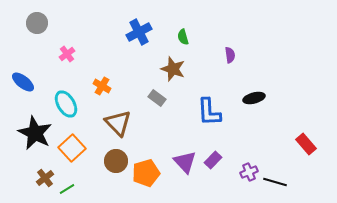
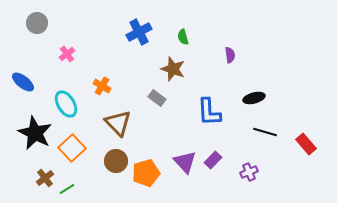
black line: moved 10 px left, 50 px up
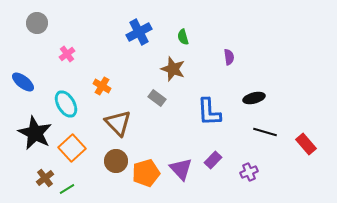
purple semicircle: moved 1 px left, 2 px down
purple triangle: moved 4 px left, 7 px down
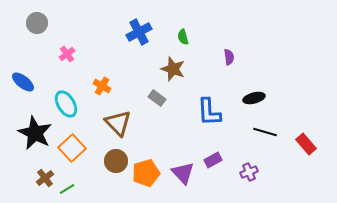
purple rectangle: rotated 18 degrees clockwise
purple triangle: moved 2 px right, 4 px down
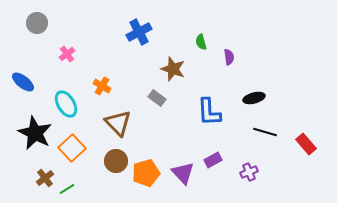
green semicircle: moved 18 px right, 5 px down
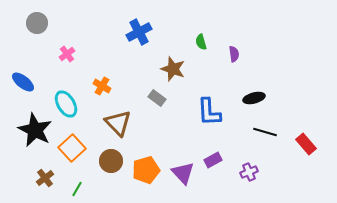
purple semicircle: moved 5 px right, 3 px up
black star: moved 3 px up
brown circle: moved 5 px left
orange pentagon: moved 3 px up
green line: moved 10 px right; rotated 28 degrees counterclockwise
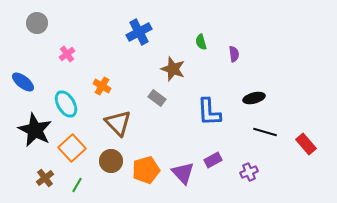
green line: moved 4 px up
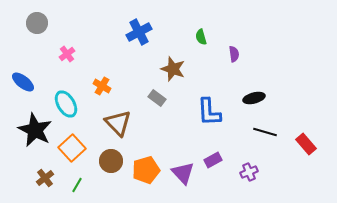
green semicircle: moved 5 px up
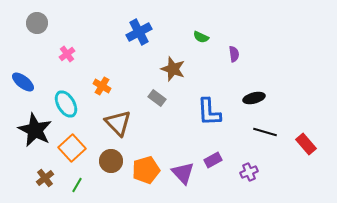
green semicircle: rotated 49 degrees counterclockwise
